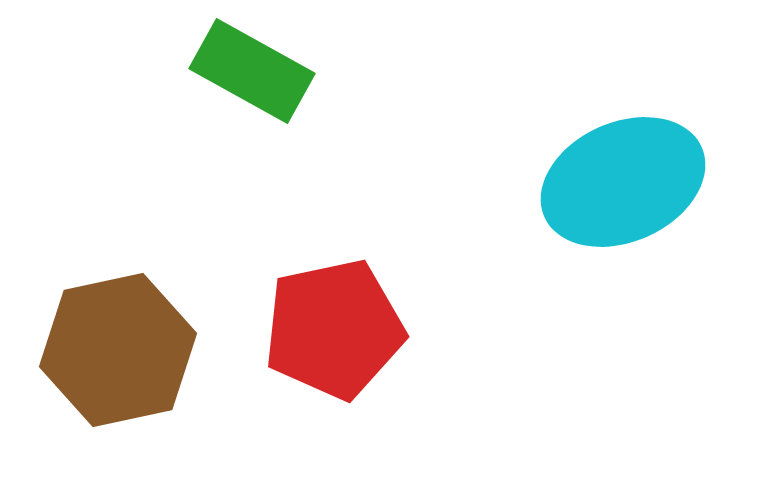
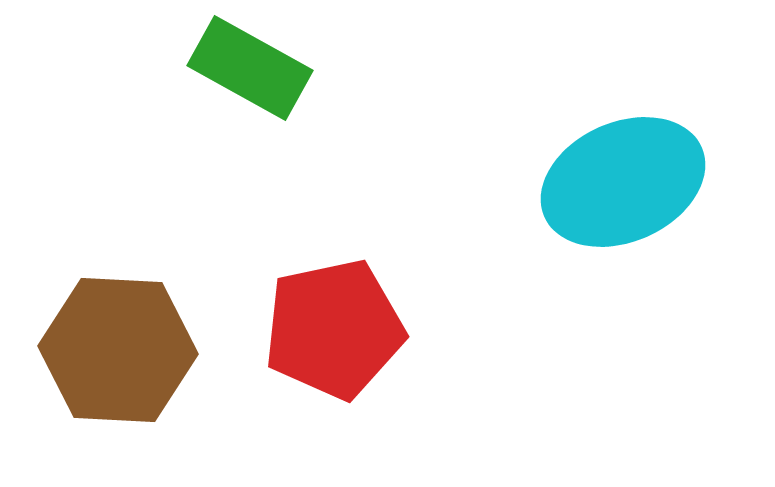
green rectangle: moved 2 px left, 3 px up
brown hexagon: rotated 15 degrees clockwise
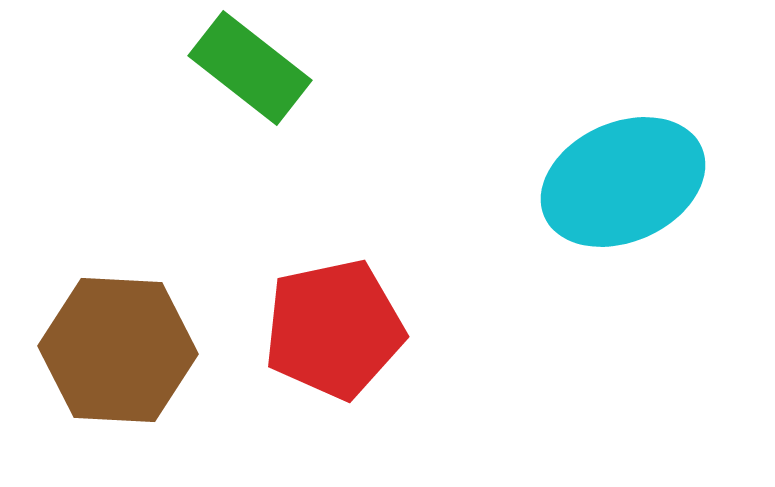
green rectangle: rotated 9 degrees clockwise
